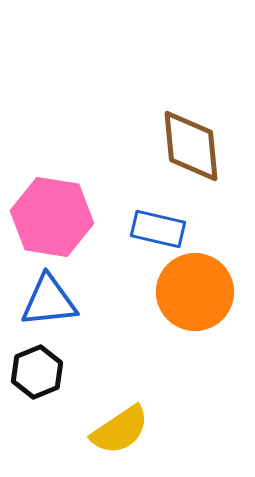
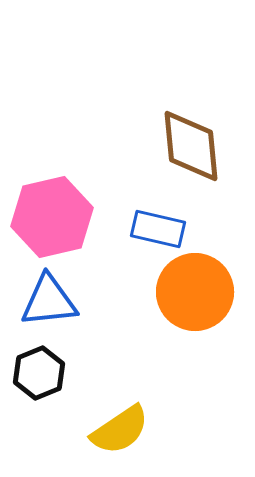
pink hexagon: rotated 22 degrees counterclockwise
black hexagon: moved 2 px right, 1 px down
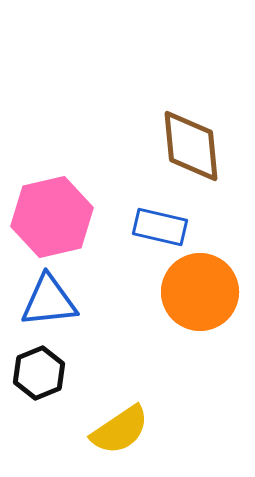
blue rectangle: moved 2 px right, 2 px up
orange circle: moved 5 px right
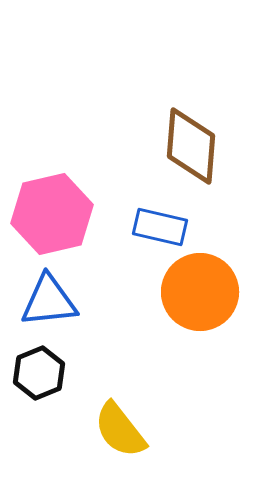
brown diamond: rotated 10 degrees clockwise
pink hexagon: moved 3 px up
yellow semicircle: rotated 86 degrees clockwise
